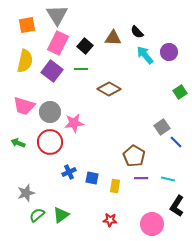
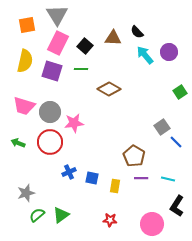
purple square: rotated 20 degrees counterclockwise
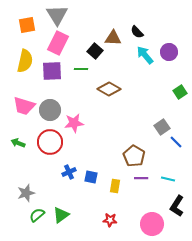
black square: moved 10 px right, 5 px down
purple square: rotated 20 degrees counterclockwise
gray circle: moved 2 px up
blue square: moved 1 px left, 1 px up
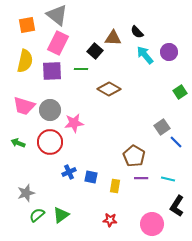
gray triangle: rotated 20 degrees counterclockwise
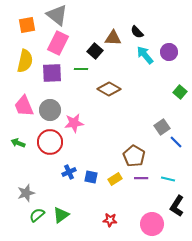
purple square: moved 2 px down
green square: rotated 16 degrees counterclockwise
pink trapezoid: rotated 50 degrees clockwise
yellow rectangle: moved 7 px up; rotated 48 degrees clockwise
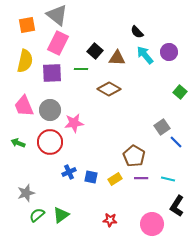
brown triangle: moved 4 px right, 20 px down
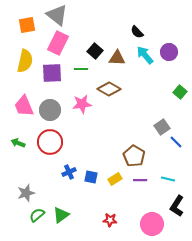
pink star: moved 8 px right, 19 px up
purple line: moved 1 px left, 2 px down
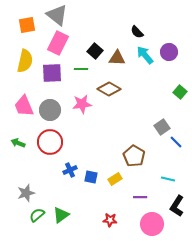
blue cross: moved 1 px right, 2 px up
purple line: moved 17 px down
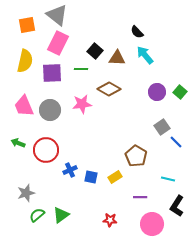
purple circle: moved 12 px left, 40 px down
red circle: moved 4 px left, 8 px down
brown pentagon: moved 2 px right
yellow rectangle: moved 2 px up
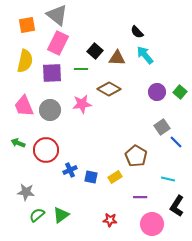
gray star: moved 1 px up; rotated 24 degrees clockwise
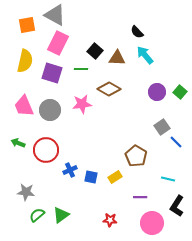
gray triangle: moved 2 px left; rotated 10 degrees counterclockwise
purple square: rotated 20 degrees clockwise
pink circle: moved 1 px up
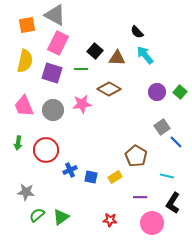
gray circle: moved 3 px right
green arrow: rotated 104 degrees counterclockwise
cyan line: moved 1 px left, 3 px up
black L-shape: moved 4 px left, 3 px up
green triangle: moved 2 px down
